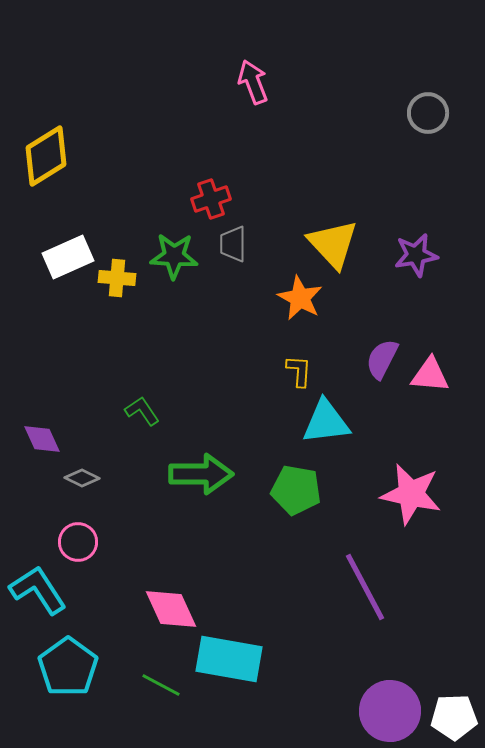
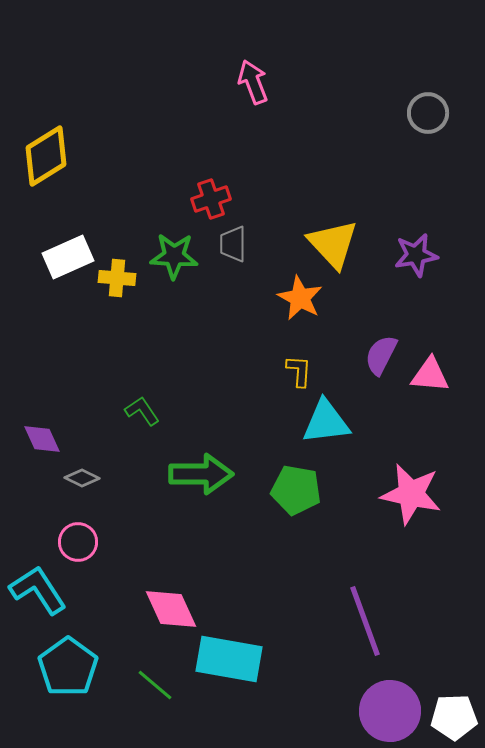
purple semicircle: moved 1 px left, 4 px up
purple line: moved 34 px down; rotated 8 degrees clockwise
green line: moved 6 px left; rotated 12 degrees clockwise
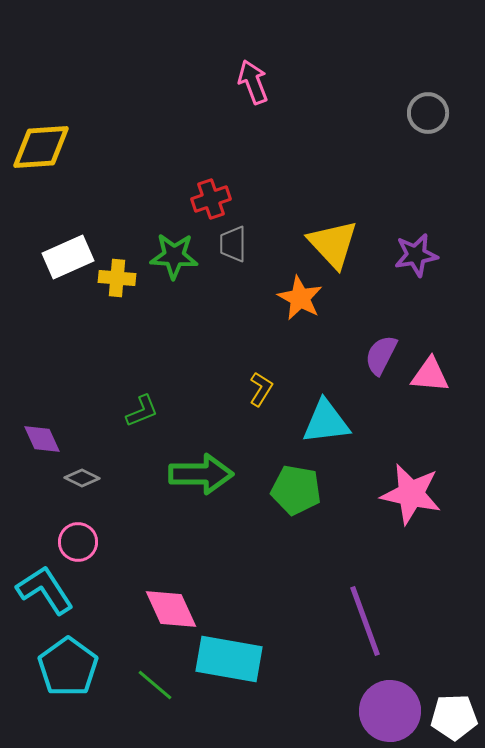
yellow diamond: moved 5 px left, 9 px up; rotated 28 degrees clockwise
yellow L-shape: moved 38 px left, 18 px down; rotated 28 degrees clockwise
green L-shape: rotated 102 degrees clockwise
cyan L-shape: moved 7 px right
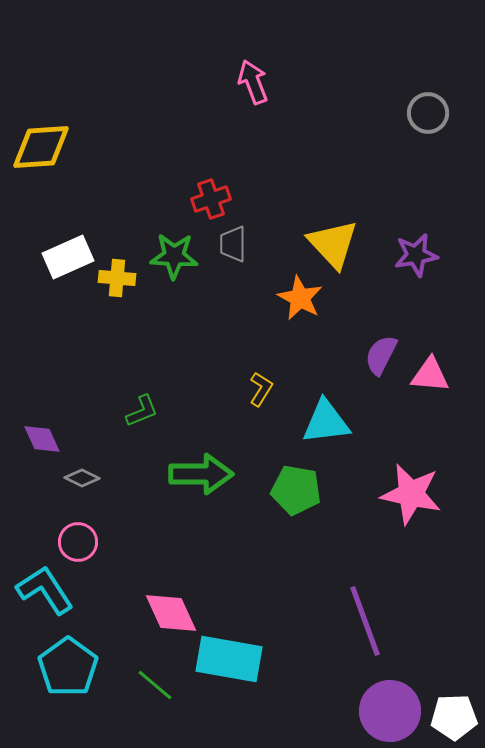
pink diamond: moved 4 px down
